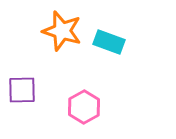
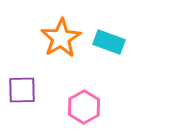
orange star: moved 1 px left, 7 px down; rotated 24 degrees clockwise
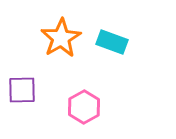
cyan rectangle: moved 3 px right
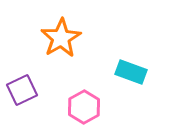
cyan rectangle: moved 19 px right, 30 px down
purple square: rotated 24 degrees counterclockwise
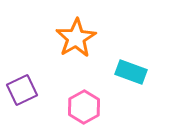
orange star: moved 15 px right
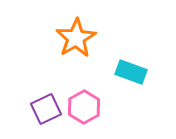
purple square: moved 24 px right, 19 px down
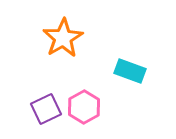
orange star: moved 13 px left
cyan rectangle: moved 1 px left, 1 px up
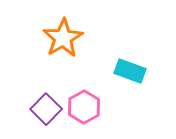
purple square: rotated 20 degrees counterclockwise
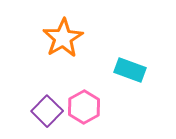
cyan rectangle: moved 1 px up
purple square: moved 1 px right, 2 px down
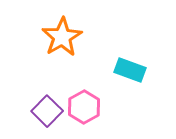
orange star: moved 1 px left, 1 px up
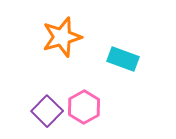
orange star: rotated 15 degrees clockwise
cyan rectangle: moved 7 px left, 11 px up
